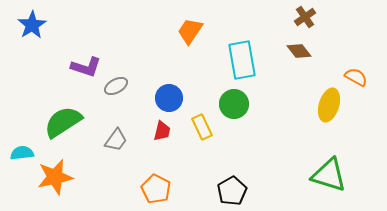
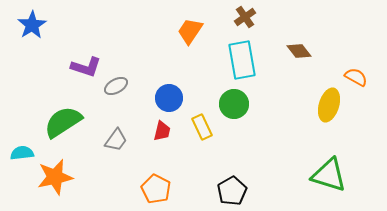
brown cross: moved 60 px left
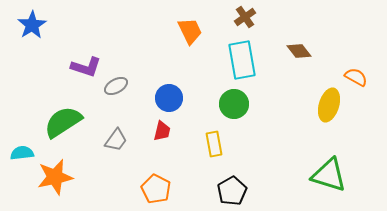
orange trapezoid: rotated 120 degrees clockwise
yellow rectangle: moved 12 px right, 17 px down; rotated 15 degrees clockwise
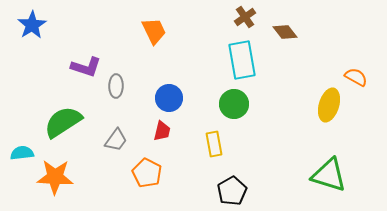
orange trapezoid: moved 36 px left
brown diamond: moved 14 px left, 19 px up
gray ellipse: rotated 60 degrees counterclockwise
orange star: rotated 15 degrees clockwise
orange pentagon: moved 9 px left, 16 px up
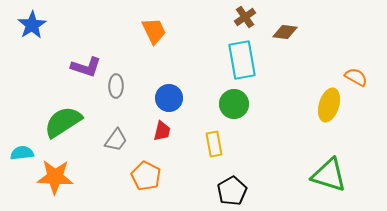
brown diamond: rotated 45 degrees counterclockwise
orange pentagon: moved 1 px left, 3 px down
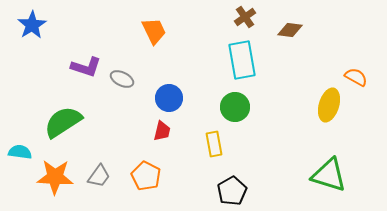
brown diamond: moved 5 px right, 2 px up
gray ellipse: moved 6 px right, 7 px up; rotated 65 degrees counterclockwise
green circle: moved 1 px right, 3 px down
gray trapezoid: moved 17 px left, 36 px down
cyan semicircle: moved 2 px left, 1 px up; rotated 15 degrees clockwise
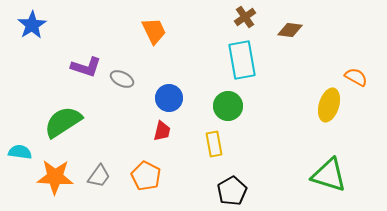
green circle: moved 7 px left, 1 px up
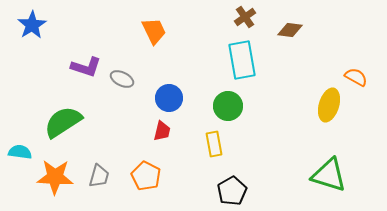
gray trapezoid: rotated 20 degrees counterclockwise
